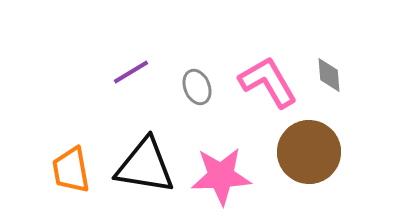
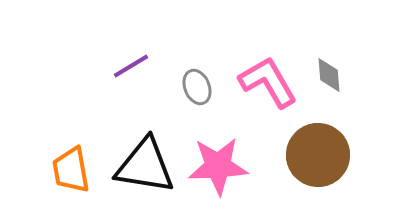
purple line: moved 6 px up
brown circle: moved 9 px right, 3 px down
pink star: moved 3 px left, 10 px up
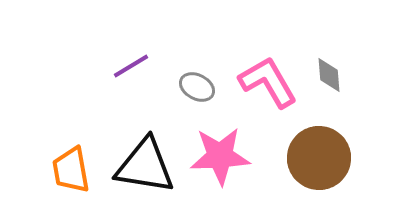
gray ellipse: rotated 40 degrees counterclockwise
brown circle: moved 1 px right, 3 px down
pink star: moved 2 px right, 10 px up
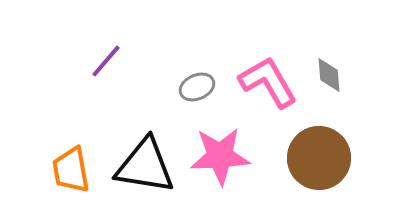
purple line: moved 25 px left, 5 px up; rotated 18 degrees counterclockwise
gray ellipse: rotated 52 degrees counterclockwise
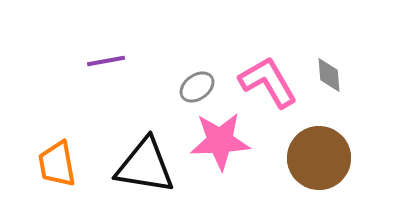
purple line: rotated 39 degrees clockwise
gray ellipse: rotated 12 degrees counterclockwise
pink star: moved 15 px up
orange trapezoid: moved 14 px left, 6 px up
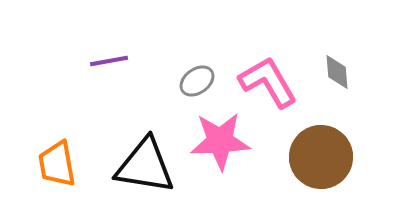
purple line: moved 3 px right
gray diamond: moved 8 px right, 3 px up
gray ellipse: moved 6 px up
brown circle: moved 2 px right, 1 px up
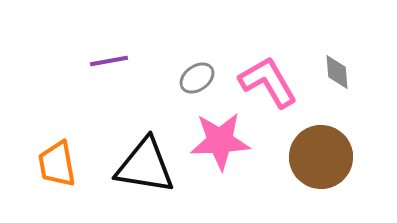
gray ellipse: moved 3 px up
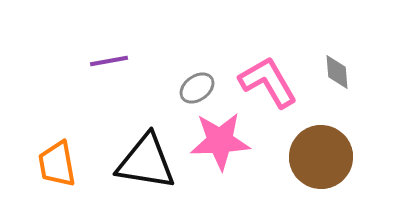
gray ellipse: moved 10 px down
black triangle: moved 1 px right, 4 px up
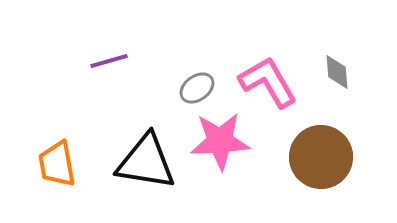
purple line: rotated 6 degrees counterclockwise
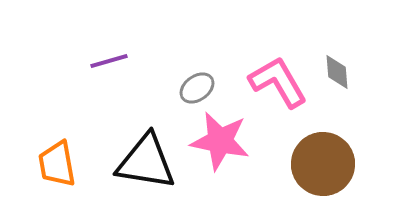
pink L-shape: moved 10 px right
pink star: rotated 14 degrees clockwise
brown circle: moved 2 px right, 7 px down
